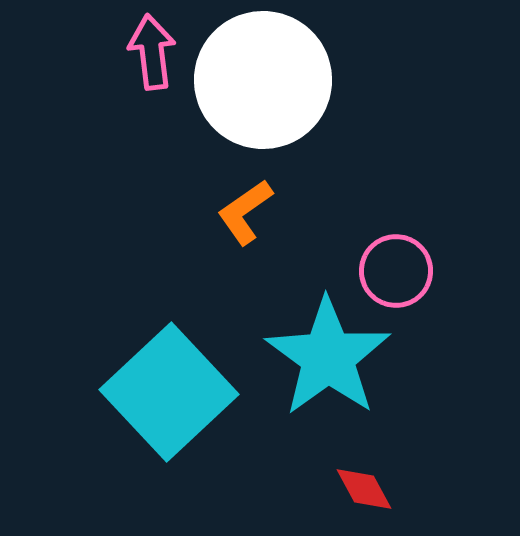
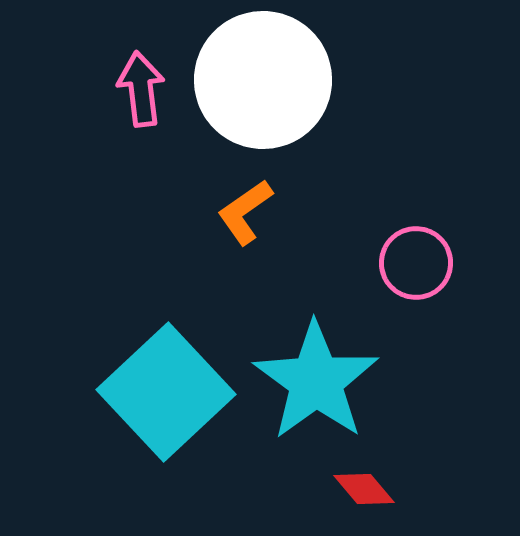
pink arrow: moved 11 px left, 37 px down
pink circle: moved 20 px right, 8 px up
cyan star: moved 12 px left, 24 px down
cyan square: moved 3 px left
red diamond: rotated 12 degrees counterclockwise
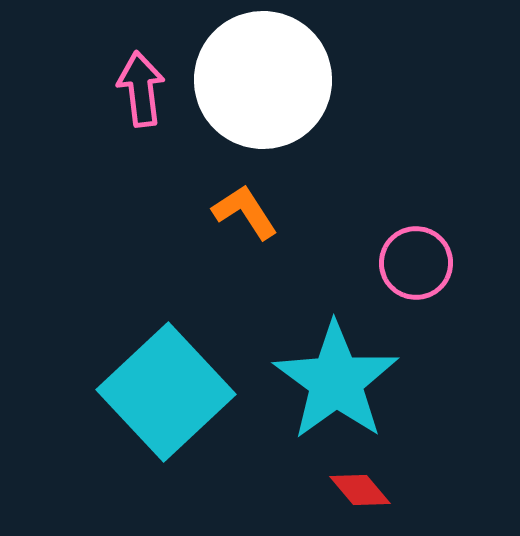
orange L-shape: rotated 92 degrees clockwise
cyan star: moved 20 px right
red diamond: moved 4 px left, 1 px down
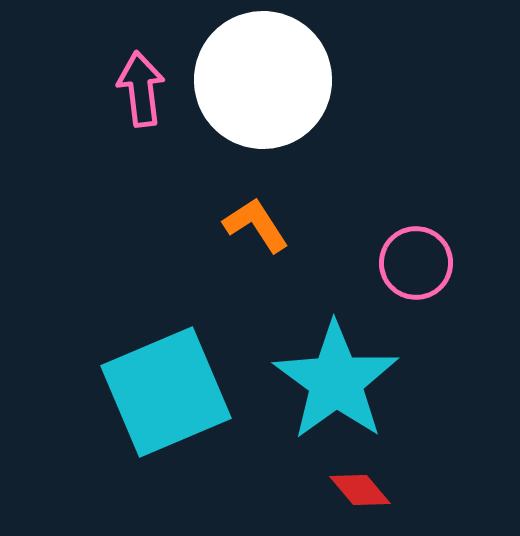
orange L-shape: moved 11 px right, 13 px down
cyan square: rotated 20 degrees clockwise
